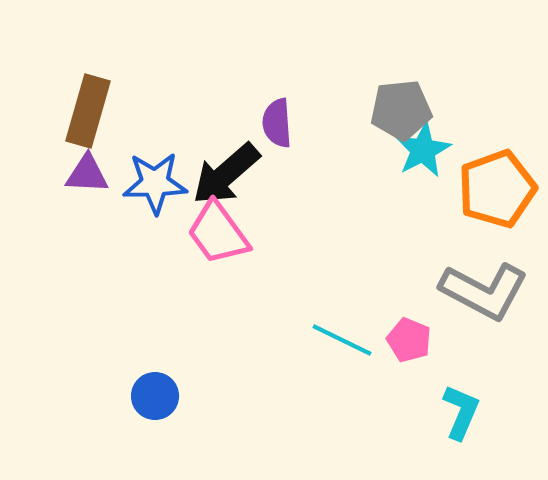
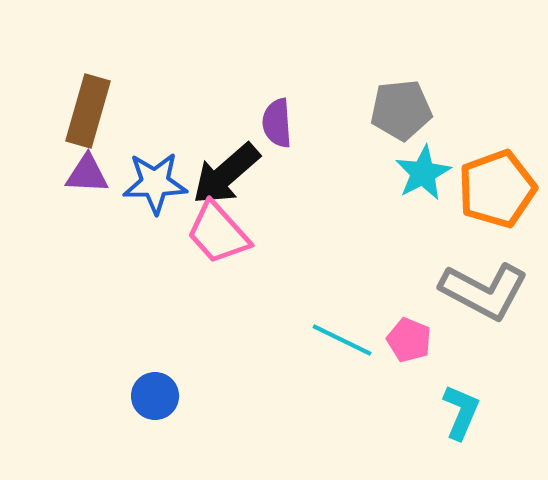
cyan star: moved 23 px down
pink trapezoid: rotated 6 degrees counterclockwise
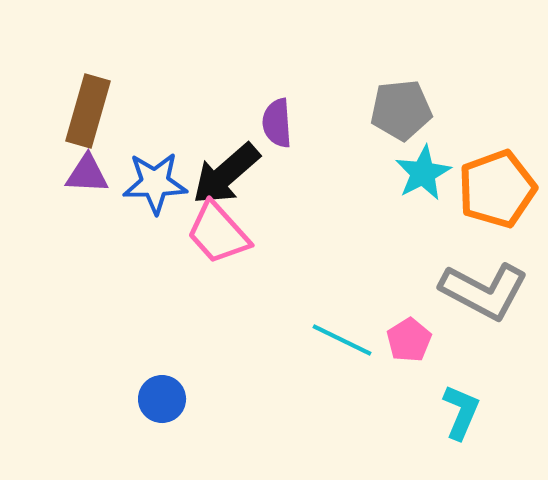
pink pentagon: rotated 18 degrees clockwise
blue circle: moved 7 px right, 3 px down
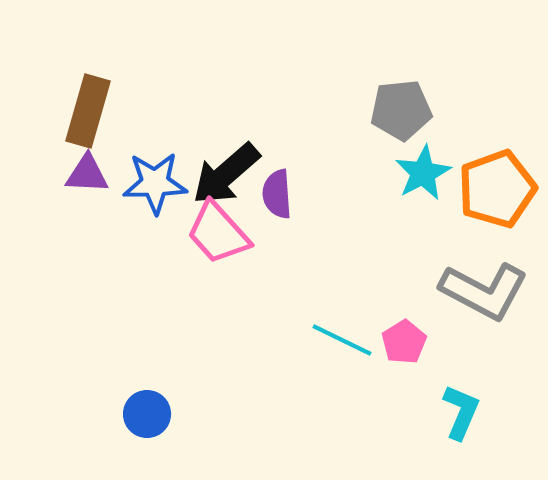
purple semicircle: moved 71 px down
pink pentagon: moved 5 px left, 2 px down
blue circle: moved 15 px left, 15 px down
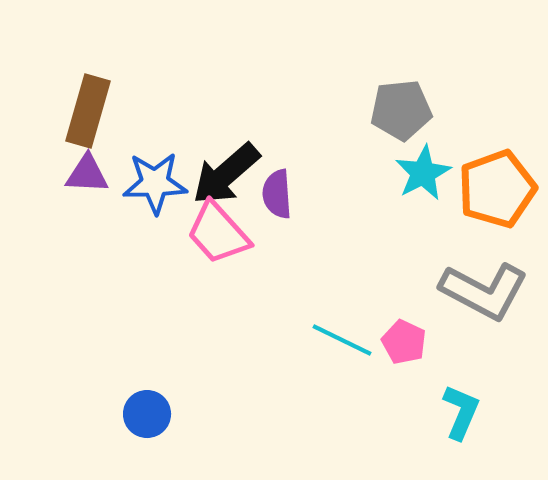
pink pentagon: rotated 15 degrees counterclockwise
